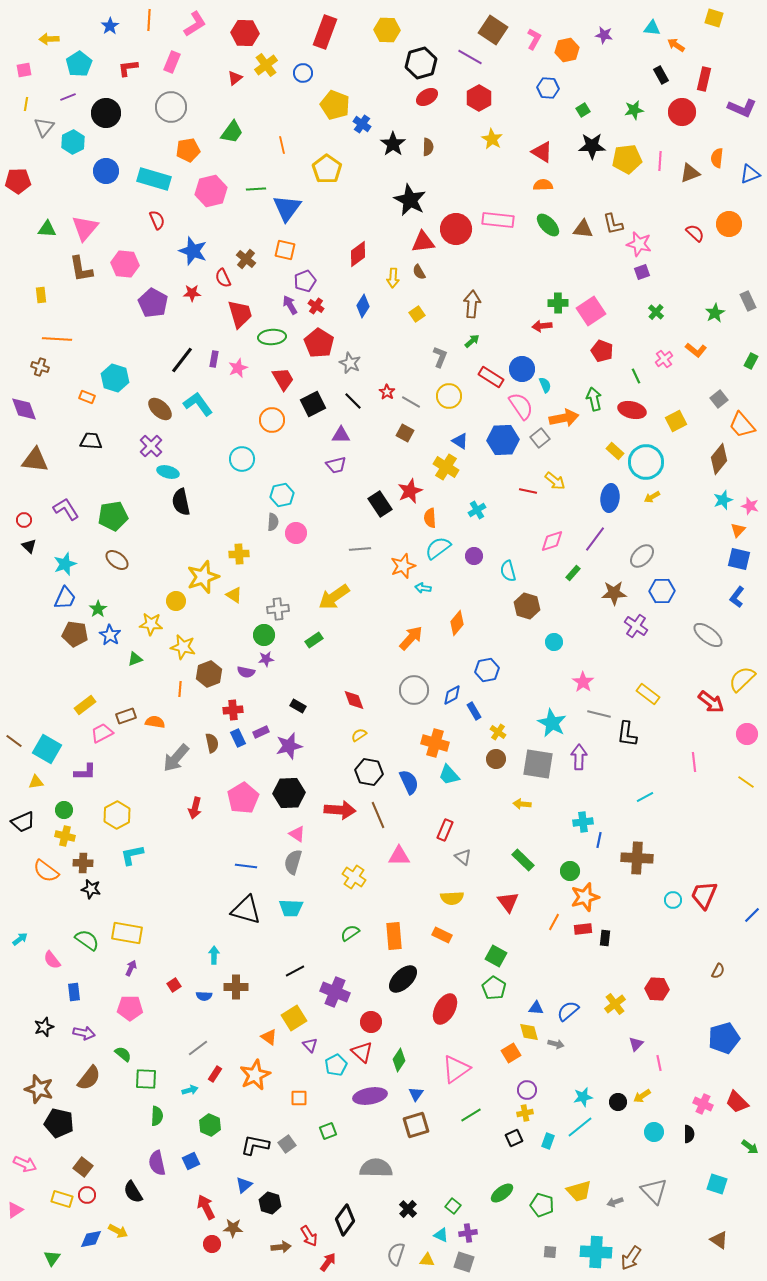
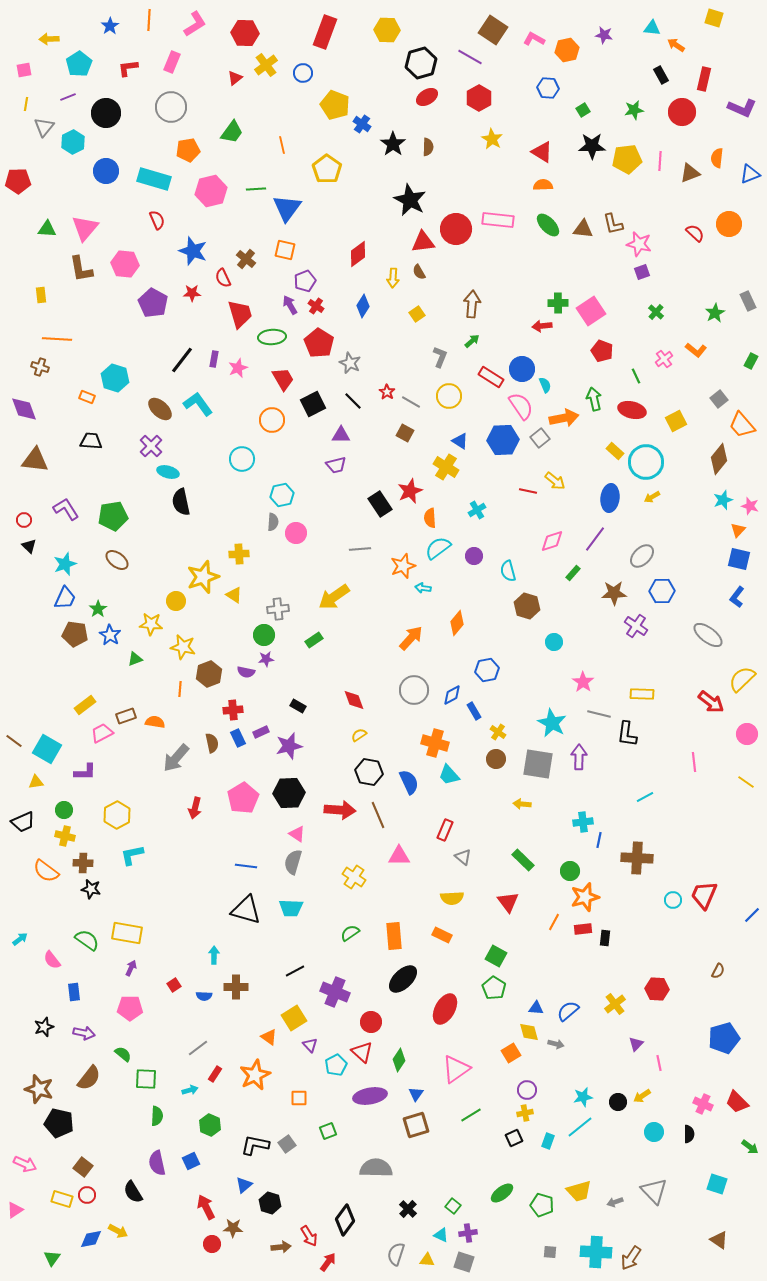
pink L-shape at (534, 39): rotated 90 degrees counterclockwise
yellow rectangle at (648, 694): moved 6 px left; rotated 35 degrees counterclockwise
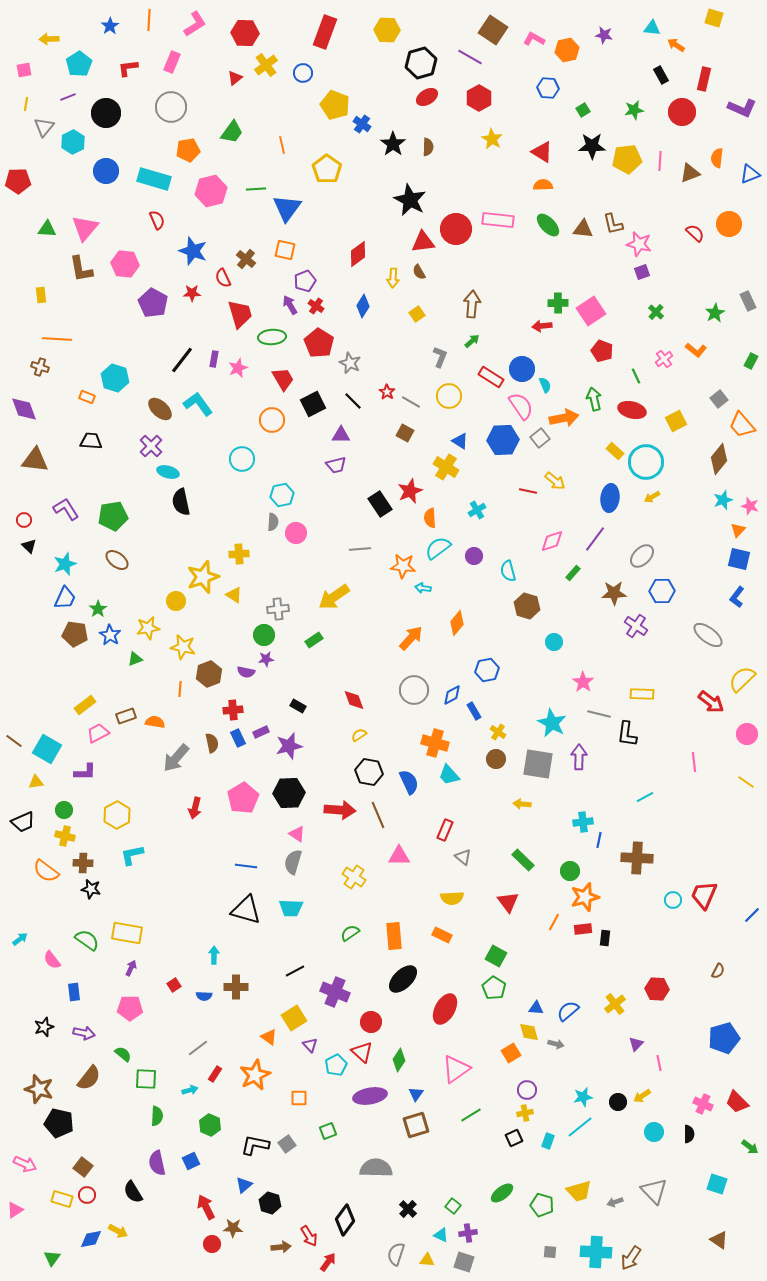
orange star at (403, 566): rotated 25 degrees clockwise
yellow star at (151, 624): moved 3 px left, 4 px down; rotated 15 degrees counterclockwise
pink trapezoid at (102, 733): moved 4 px left
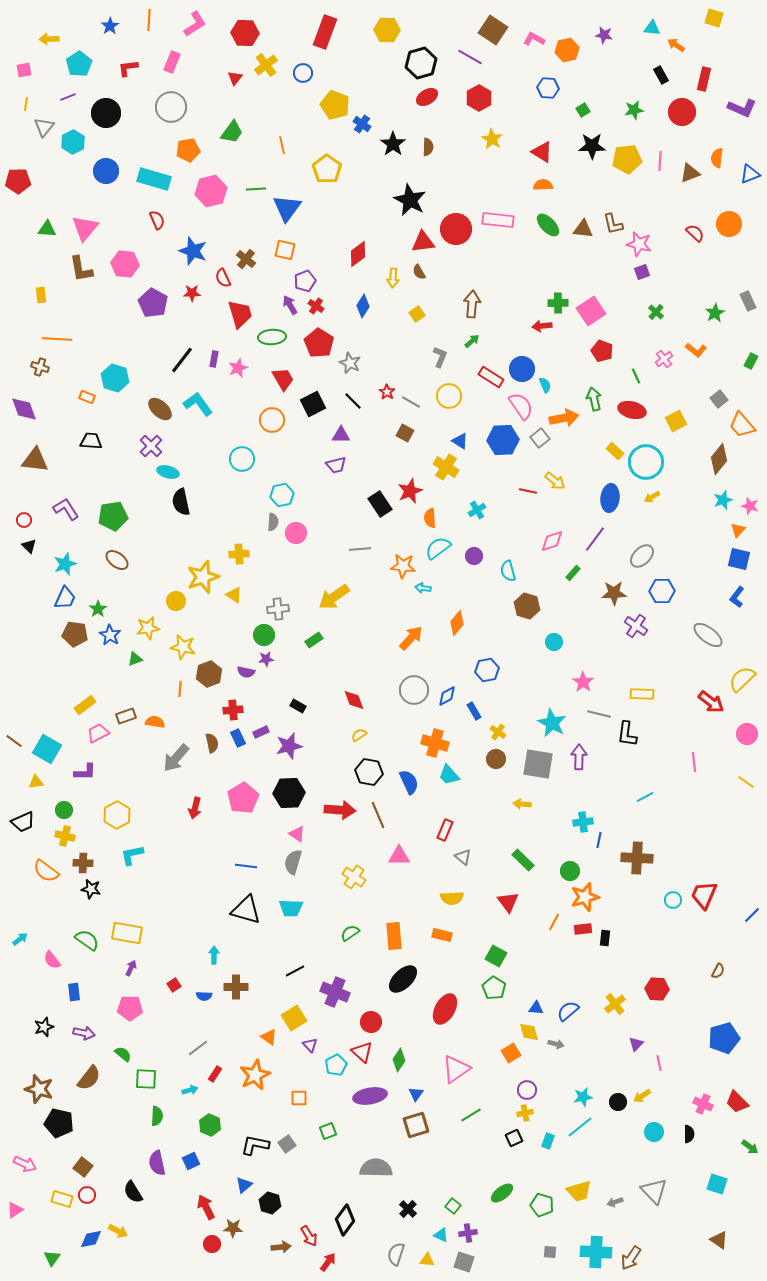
red triangle at (235, 78): rotated 14 degrees counterclockwise
blue diamond at (452, 695): moved 5 px left, 1 px down
orange rectangle at (442, 935): rotated 12 degrees counterclockwise
